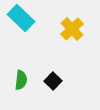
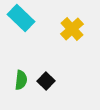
black square: moved 7 px left
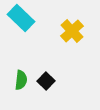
yellow cross: moved 2 px down
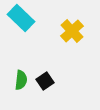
black square: moved 1 px left; rotated 12 degrees clockwise
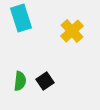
cyan rectangle: rotated 28 degrees clockwise
green semicircle: moved 1 px left, 1 px down
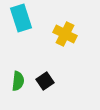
yellow cross: moved 7 px left, 3 px down; rotated 20 degrees counterclockwise
green semicircle: moved 2 px left
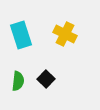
cyan rectangle: moved 17 px down
black square: moved 1 px right, 2 px up; rotated 12 degrees counterclockwise
